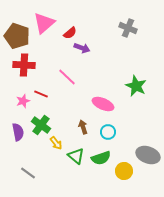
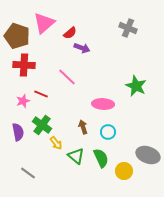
pink ellipse: rotated 20 degrees counterclockwise
green cross: moved 1 px right
green semicircle: rotated 96 degrees counterclockwise
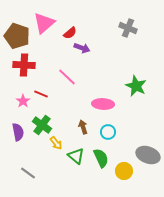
pink star: rotated 16 degrees counterclockwise
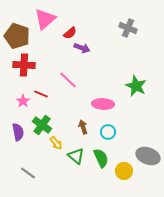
pink triangle: moved 1 px right, 4 px up
pink line: moved 1 px right, 3 px down
gray ellipse: moved 1 px down
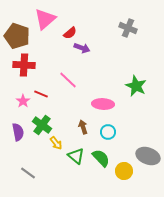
green semicircle: rotated 18 degrees counterclockwise
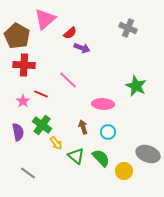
brown pentagon: rotated 10 degrees clockwise
gray ellipse: moved 2 px up
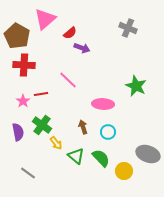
red line: rotated 32 degrees counterclockwise
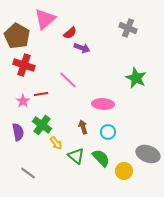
red cross: rotated 15 degrees clockwise
green star: moved 8 px up
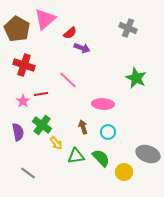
brown pentagon: moved 7 px up
green triangle: rotated 48 degrees counterclockwise
yellow circle: moved 1 px down
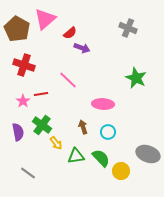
yellow circle: moved 3 px left, 1 px up
